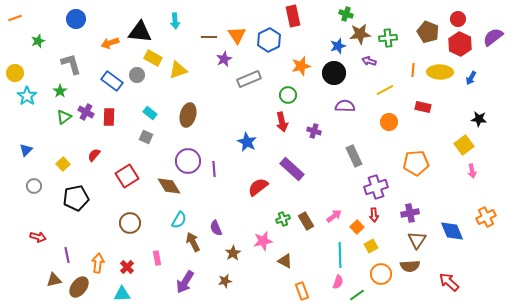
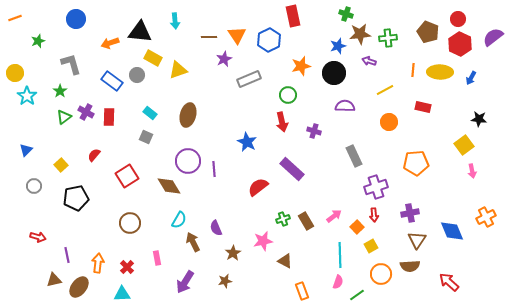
yellow square at (63, 164): moved 2 px left, 1 px down
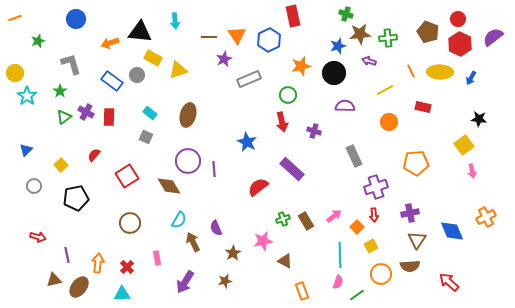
orange line at (413, 70): moved 2 px left, 1 px down; rotated 32 degrees counterclockwise
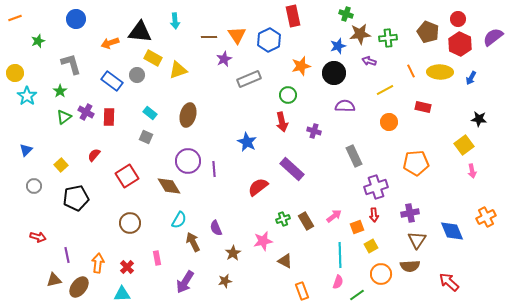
orange square at (357, 227): rotated 24 degrees clockwise
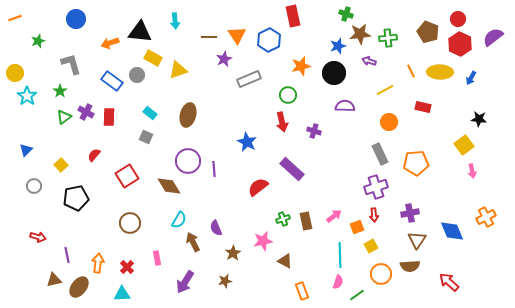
gray rectangle at (354, 156): moved 26 px right, 2 px up
brown rectangle at (306, 221): rotated 18 degrees clockwise
